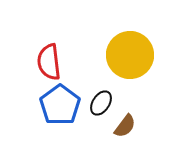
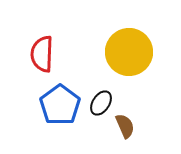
yellow circle: moved 1 px left, 3 px up
red semicircle: moved 7 px left, 8 px up; rotated 9 degrees clockwise
brown semicircle: rotated 60 degrees counterclockwise
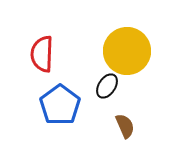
yellow circle: moved 2 px left, 1 px up
black ellipse: moved 6 px right, 17 px up
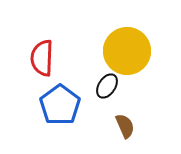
red semicircle: moved 4 px down
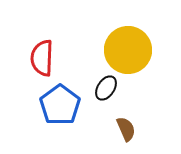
yellow circle: moved 1 px right, 1 px up
black ellipse: moved 1 px left, 2 px down
brown semicircle: moved 1 px right, 3 px down
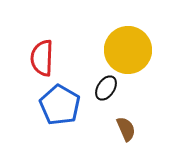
blue pentagon: rotated 6 degrees counterclockwise
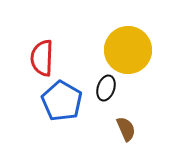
black ellipse: rotated 15 degrees counterclockwise
blue pentagon: moved 2 px right, 4 px up
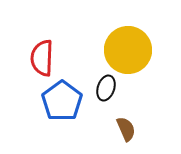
blue pentagon: rotated 6 degrees clockwise
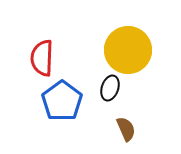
black ellipse: moved 4 px right
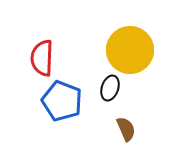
yellow circle: moved 2 px right
blue pentagon: rotated 15 degrees counterclockwise
